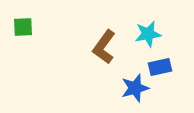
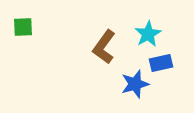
cyan star: rotated 20 degrees counterclockwise
blue rectangle: moved 1 px right, 4 px up
blue star: moved 4 px up
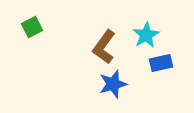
green square: moved 9 px right; rotated 25 degrees counterclockwise
cyan star: moved 2 px left, 1 px down
blue star: moved 22 px left
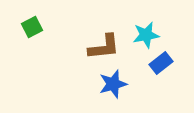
cyan star: rotated 20 degrees clockwise
brown L-shape: rotated 132 degrees counterclockwise
blue rectangle: rotated 25 degrees counterclockwise
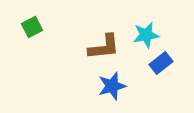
blue star: moved 1 px left, 2 px down
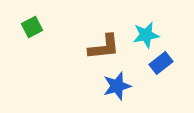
blue star: moved 5 px right
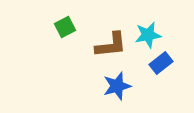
green square: moved 33 px right
cyan star: moved 2 px right
brown L-shape: moved 7 px right, 2 px up
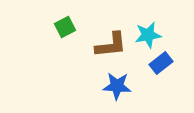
blue star: rotated 20 degrees clockwise
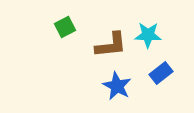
cyan star: rotated 12 degrees clockwise
blue rectangle: moved 10 px down
blue star: rotated 24 degrees clockwise
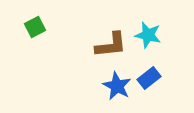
green square: moved 30 px left
cyan star: rotated 12 degrees clockwise
blue rectangle: moved 12 px left, 5 px down
